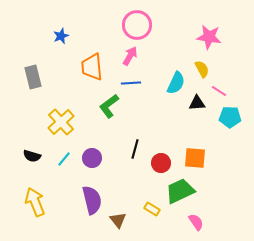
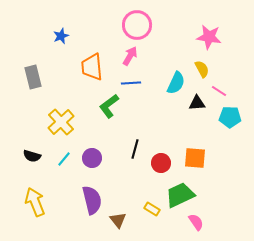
green trapezoid: moved 4 px down
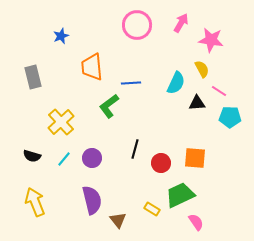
pink star: moved 2 px right, 3 px down
pink arrow: moved 51 px right, 33 px up
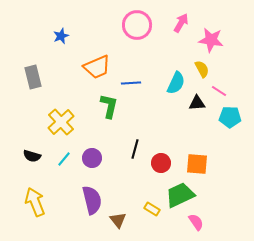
orange trapezoid: moved 5 px right; rotated 108 degrees counterclockwise
green L-shape: rotated 140 degrees clockwise
orange square: moved 2 px right, 6 px down
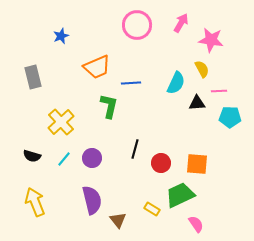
pink line: rotated 35 degrees counterclockwise
pink semicircle: moved 2 px down
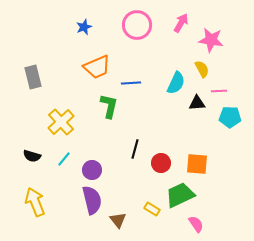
blue star: moved 23 px right, 9 px up
purple circle: moved 12 px down
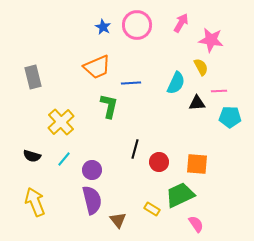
blue star: moved 19 px right; rotated 21 degrees counterclockwise
yellow semicircle: moved 1 px left, 2 px up
red circle: moved 2 px left, 1 px up
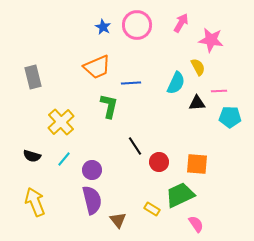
yellow semicircle: moved 3 px left
black line: moved 3 px up; rotated 48 degrees counterclockwise
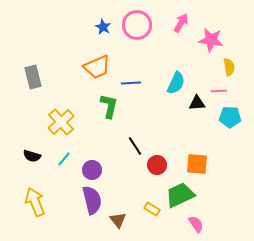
yellow semicircle: moved 31 px right; rotated 18 degrees clockwise
red circle: moved 2 px left, 3 px down
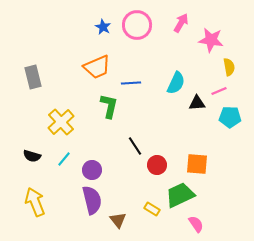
pink line: rotated 21 degrees counterclockwise
